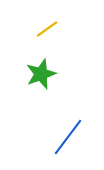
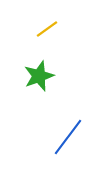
green star: moved 2 px left, 2 px down
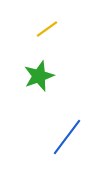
blue line: moved 1 px left
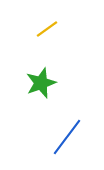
green star: moved 2 px right, 7 px down
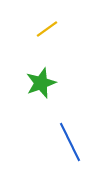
blue line: moved 3 px right, 5 px down; rotated 63 degrees counterclockwise
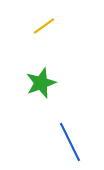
yellow line: moved 3 px left, 3 px up
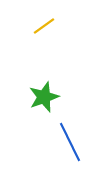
green star: moved 3 px right, 14 px down
